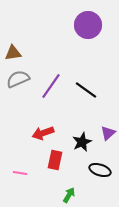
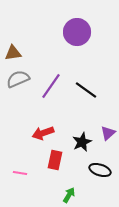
purple circle: moved 11 px left, 7 px down
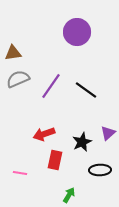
red arrow: moved 1 px right, 1 px down
black ellipse: rotated 20 degrees counterclockwise
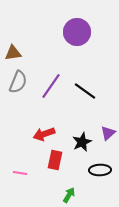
gray semicircle: moved 3 px down; rotated 135 degrees clockwise
black line: moved 1 px left, 1 px down
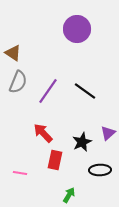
purple circle: moved 3 px up
brown triangle: rotated 42 degrees clockwise
purple line: moved 3 px left, 5 px down
red arrow: moved 1 px left, 1 px up; rotated 65 degrees clockwise
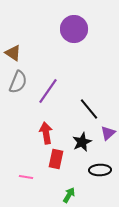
purple circle: moved 3 px left
black line: moved 4 px right, 18 px down; rotated 15 degrees clockwise
red arrow: moved 3 px right; rotated 35 degrees clockwise
red rectangle: moved 1 px right, 1 px up
pink line: moved 6 px right, 4 px down
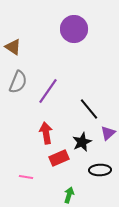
brown triangle: moved 6 px up
red rectangle: moved 3 px right, 1 px up; rotated 54 degrees clockwise
green arrow: rotated 14 degrees counterclockwise
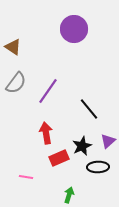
gray semicircle: moved 2 px left, 1 px down; rotated 15 degrees clockwise
purple triangle: moved 8 px down
black star: moved 4 px down
black ellipse: moved 2 px left, 3 px up
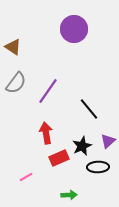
pink line: rotated 40 degrees counterclockwise
green arrow: rotated 70 degrees clockwise
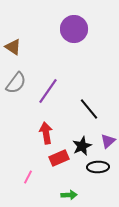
pink line: moved 2 px right; rotated 32 degrees counterclockwise
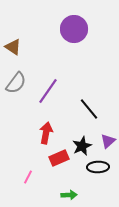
red arrow: rotated 20 degrees clockwise
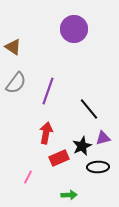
purple line: rotated 16 degrees counterclockwise
purple triangle: moved 5 px left, 3 px up; rotated 28 degrees clockwise
